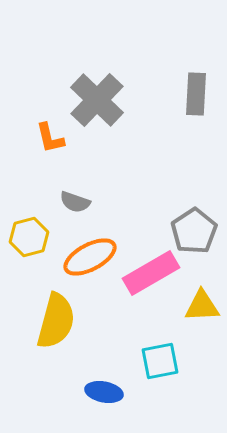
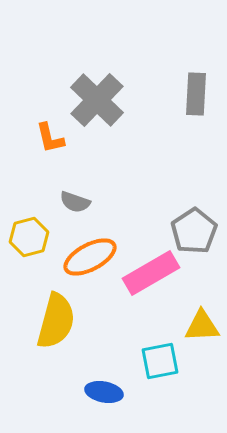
yellow triangle: moved 20 px down
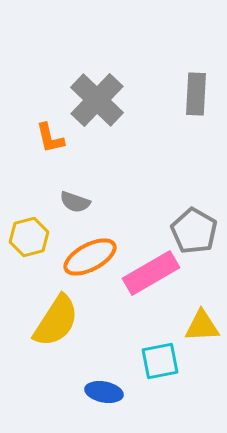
gray pentagon: rotated 9 degrees counterclockwise
yellow semicircle: rotated 18 degrees clockwise
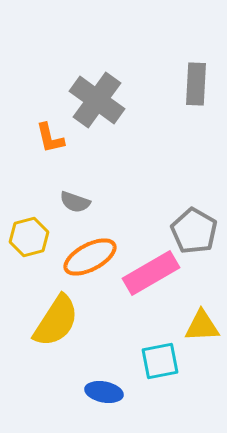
gray rectangle: moved 10 px up
gray cross: rotated 8 degrees counterclockwise
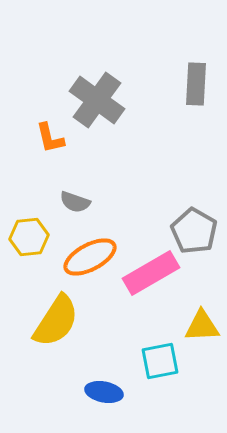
yellow hexagon: rotated 9 degrees clockwise
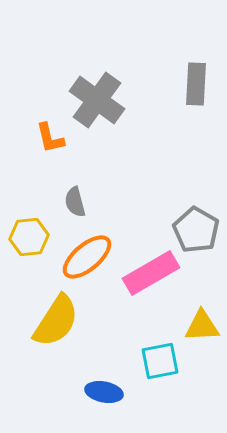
gray semicircle: rotated 56 degrees clockwise
gray pentagon: moved 2 px right, 1 px up
orange ellipse: moved 3 px left; rotated 12 degrees counterclockwise
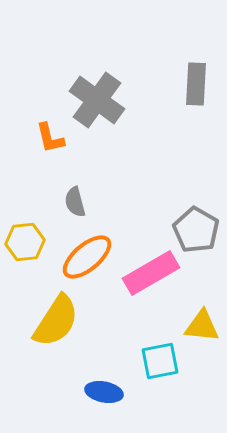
yellow hexagon: moved 4 px left, 5 px down
yellow triangle: rotated 9 degrees clockwise
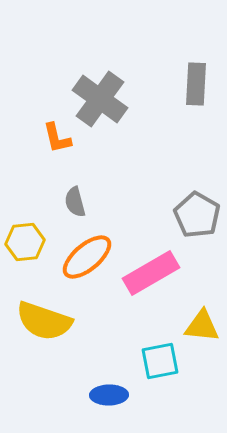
gray cross: moved 3 px right, 1 px up
orange L-shape: moved 7 px right
gray pentagon: moved 1 px right, 15 px up
yellow semicircle: moved 12 px left; rotated 76 degrees clockwise
blue ellipse: moved 5 px right, 3 px down; rotated 12 degrees counterclockwise
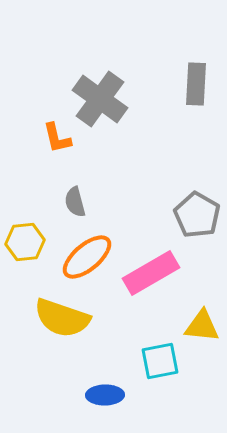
yellow semicircle: moved 18 px right, 3 px up
blue ellipse: moved 4 px left
